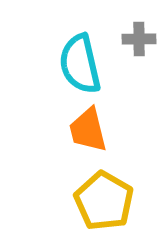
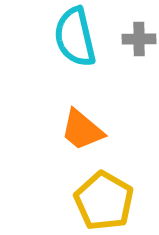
cyan semicircle: moved 5 px left, 27 px up
orange trapezoid: moved 6 px left; rotated 36 degrees counterclockwise
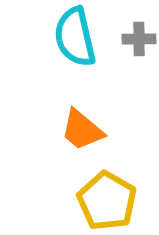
yellow pentagon: moved 3 px right
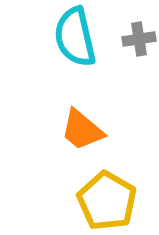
gray cross: rotated 8 degrees counterclockwise
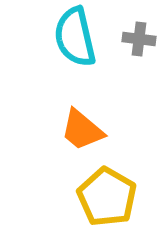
gray cross: rotated 16 degrees clockwise
yellow pentagon: moved 4 px up
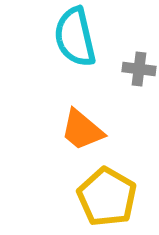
gray cross: moved 30 px down
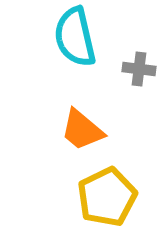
yellow pentagon: rotated 16 degrees clockwise
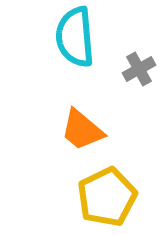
cyan semicircle: rotated 8 degrees clockwise
gray cross: rotated 36 degrees counterclockwise
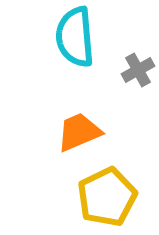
gray cross: moved 1 px left, 1 px down
orange trapezoid: moved 3 px left, 2 px down; rotated 117 degrees clockwise
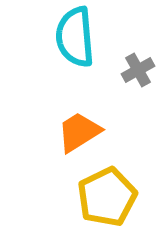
orange trapezoid: rotated 9 degrees counterclockwise
